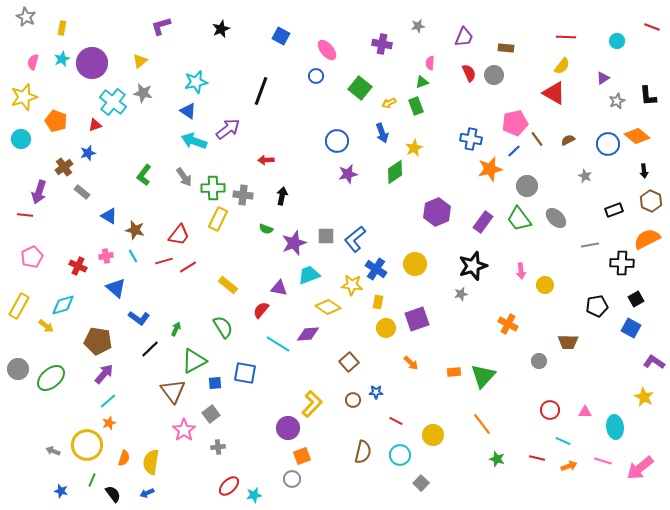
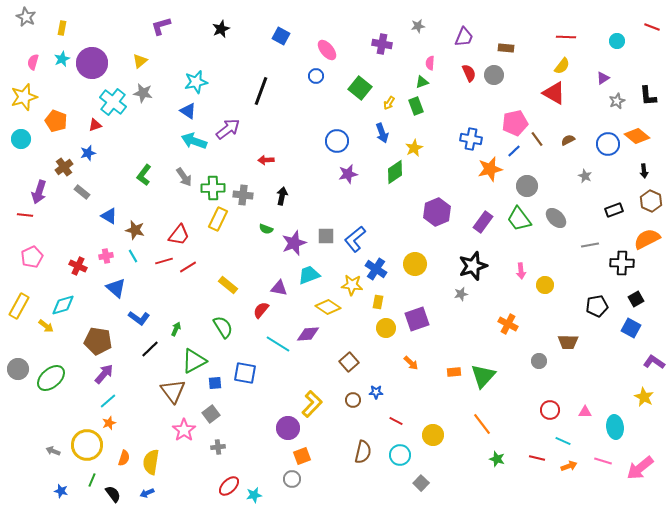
yellow arrow at (389, 103): rotated 32 degrees counterclockwise
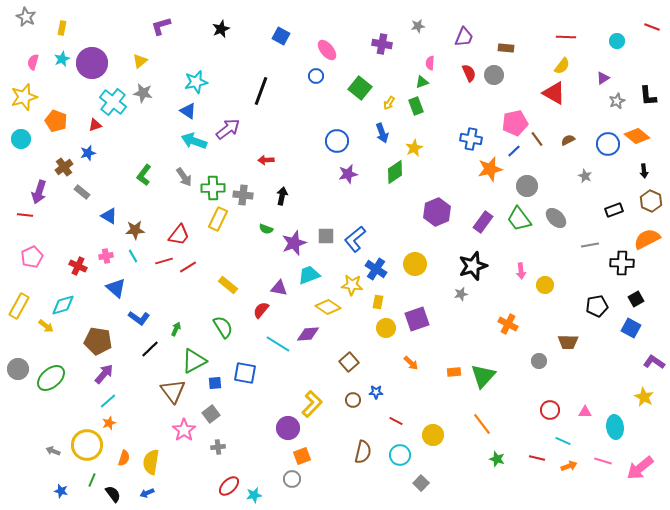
brown star at (135, 230): rotated 18 degrees counterclockwise
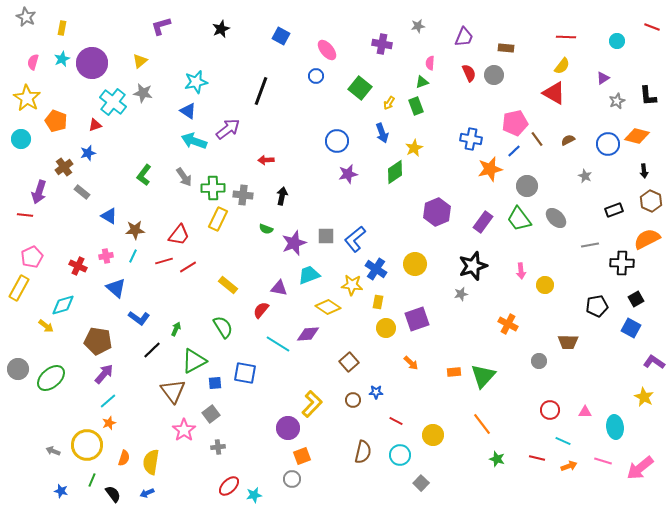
yellow star at (24, 97): moved 3 px right, 1 px down; rotated 24 degrees counterclockwise
orange diamond at (637, 136): rotated 25 degrees counterclockwise
cyan line at (133, 256): rotated 56 degrees clockwise
yellow rectangle at (19, 306): moved 18 px up
black line at (150, 349): moved 2 px right, 1 px down
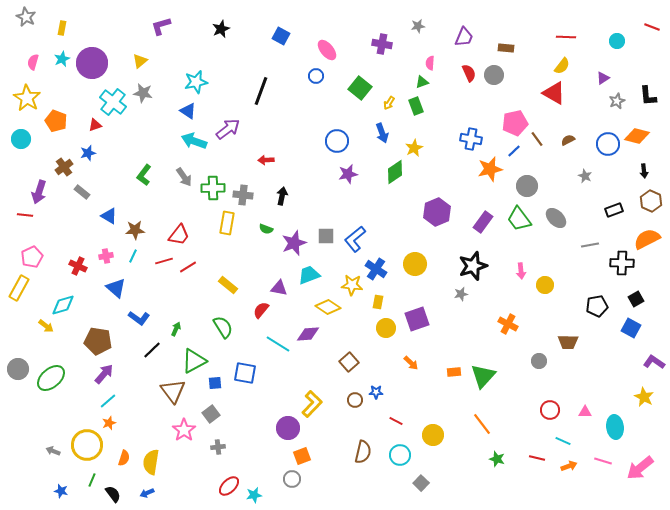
yellow rectangle at (218, 219): moved 9 px right, 4 px down; rotated 15 degrees counterclockwise
brown circle at (353, 400): moved 2 px right
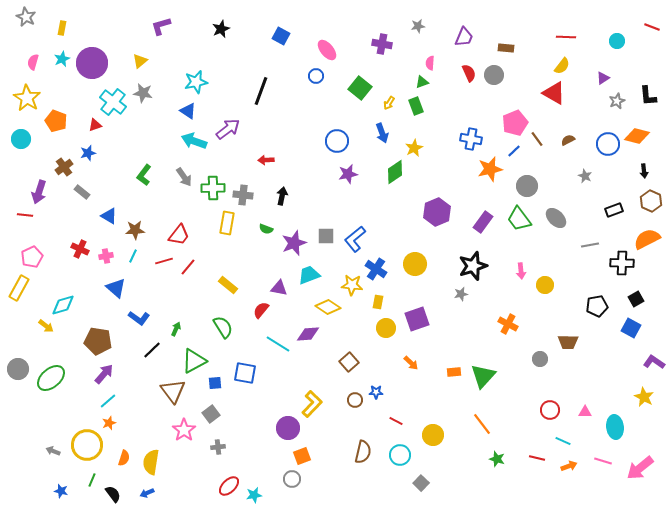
pink pentagon at (515, 123): rotated 10 degrees counterclockwise
red cross at (78, 266): moved 2 px right, 17 px up
red line at (188, 267): rotated 18 degrees counterclockwise
gray circle at (539, 361): moved 1 px right, 2 px up
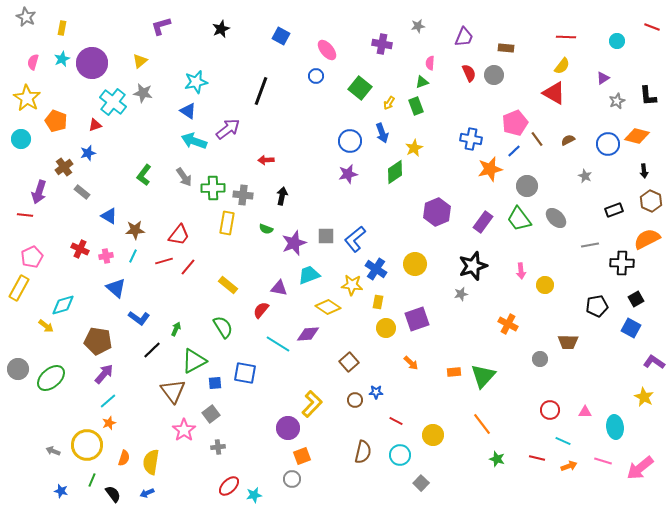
blue circle at (337, 141): moved 13 px right
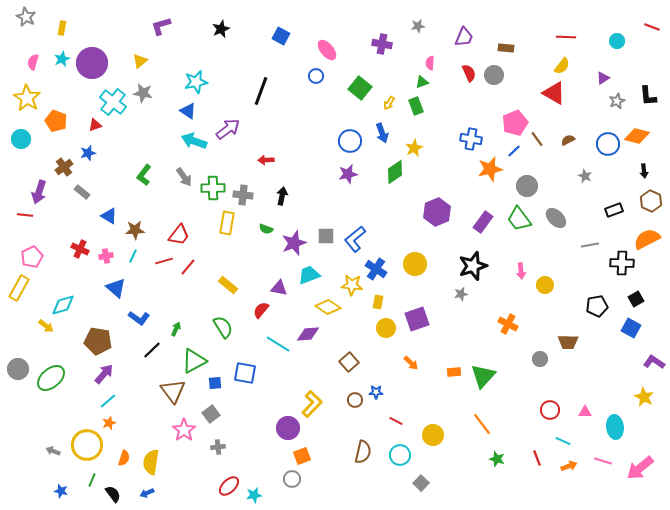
red line at (537, 458): rotated 56 degrees clockwise
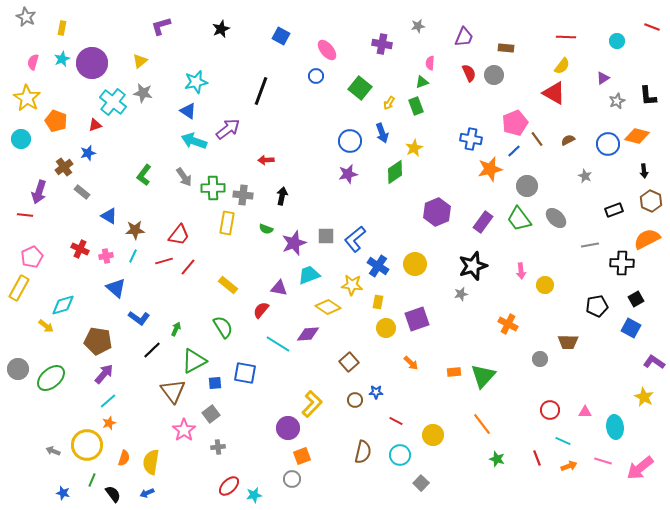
blue cross at (376, 269): moved 2 px right, 3 px up
blue star at (61, 491): moved 2 px right, 2 px down
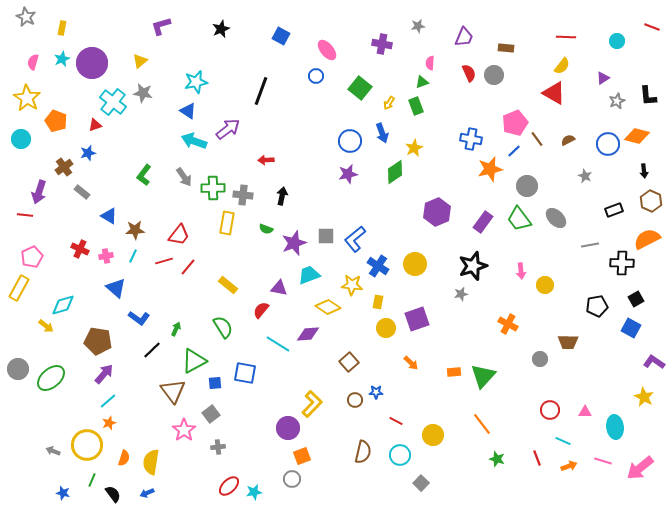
cyan star at (254, 495): moved 3 px up
